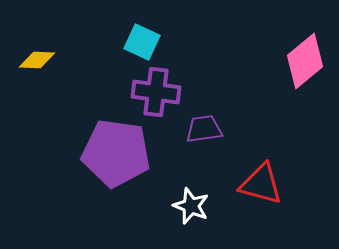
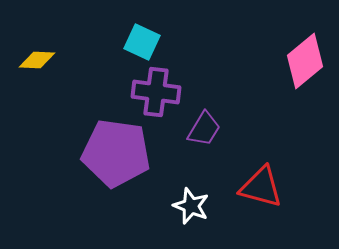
purple trapezoid: rotated 129 degrees clockwise
red triangle: moved 3 px down
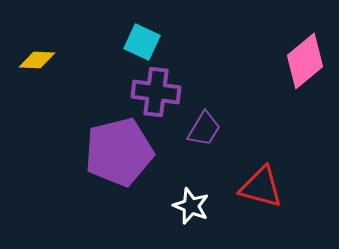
purple pentagon: moved 3 px right, 1 px up; rotated 22 degrees counterclockwise
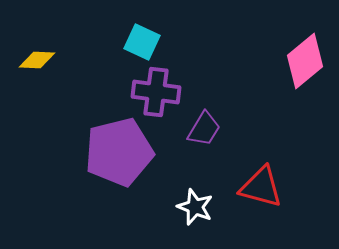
white star: moved 4 px right, 1 px down
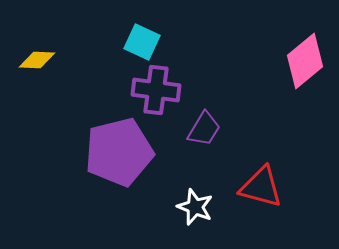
purple cross: moved 2 px up
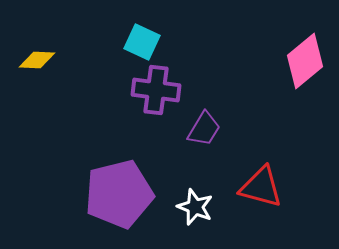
purple pentagon: moved 42 px down
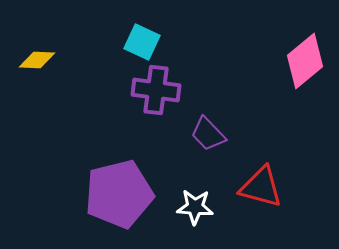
purple trapezoid: moved 4 px right, 5 px down; rotated 105 degrees clockwise
white star: rotated 18 degrees counterclockwise
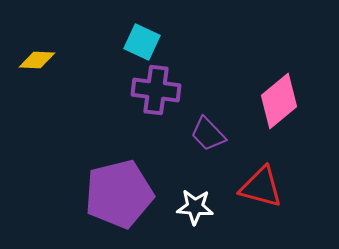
pink diamond: moved 26 px left, 40 px down
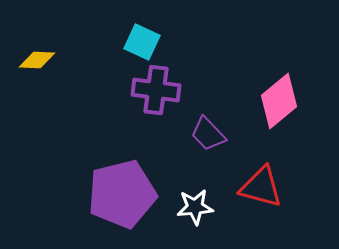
purple pentagon: moved 3 px right
white star: rotated 9 degrees counterclockwise
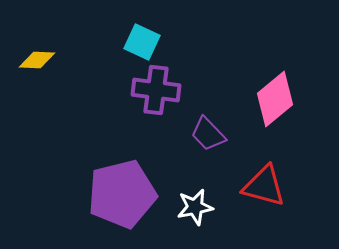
pink diamond: moved 4 px left, 2 px up
red triangle: moved 3 px right, 1 px up
white star: rotated 6 degrees counterclockwise
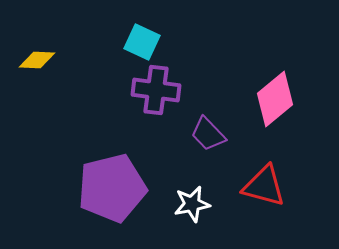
purple pentagon: moved 10 px left, 6 px up
white star: moved 3 px left, 3 px up
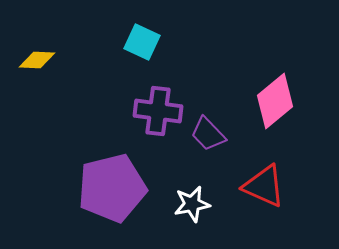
purple cross: moved 2 px right, 21 px down
pink diamond: moved 2 px down
red triangle: rotated 9 degrees clockwise
